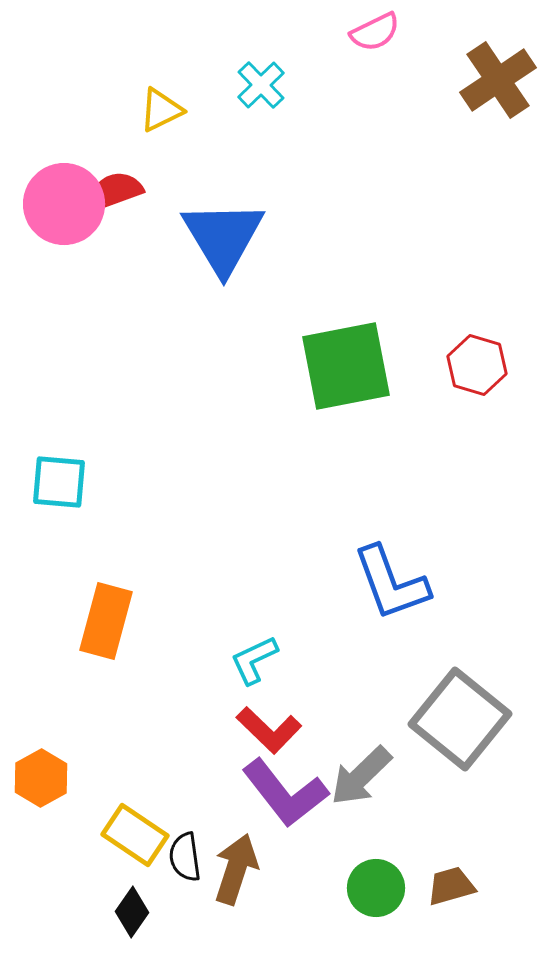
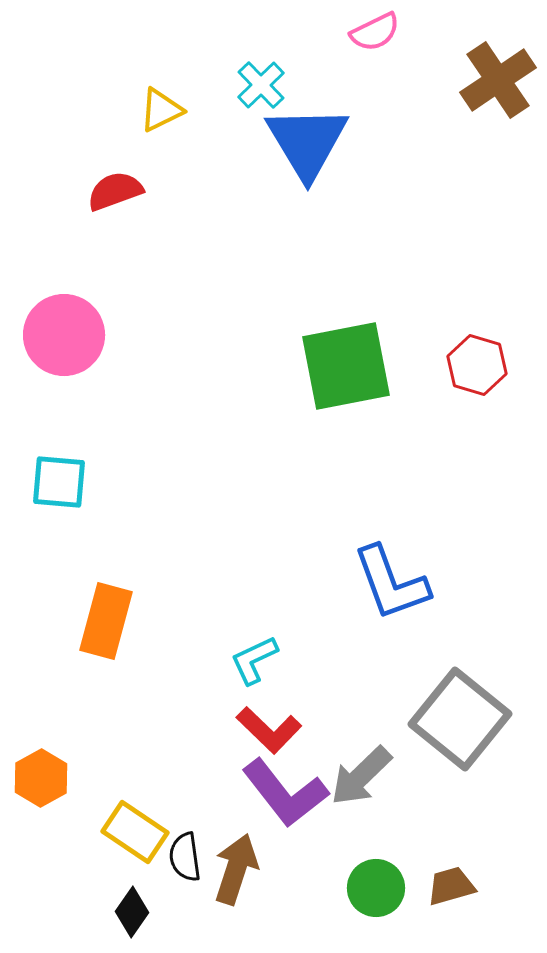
pink circle: moved 131 px down
blue triangle: moved 84 px right, 95 px up
yellow rectangle: moved 3 px up
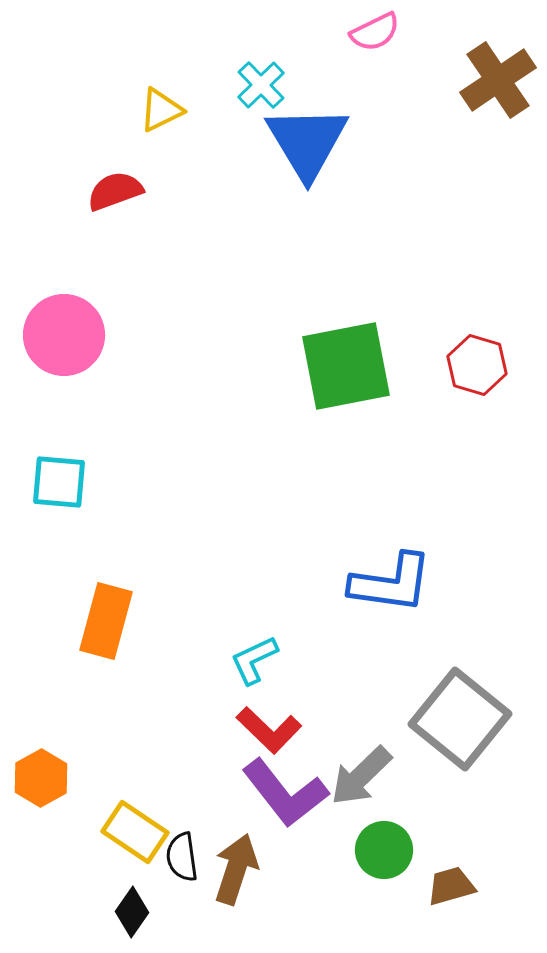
blue L-shape: rotated 62 degrees counterclockwise
black semicircle: moved 3 px left
green circle: moved 8 px right, 38 px up
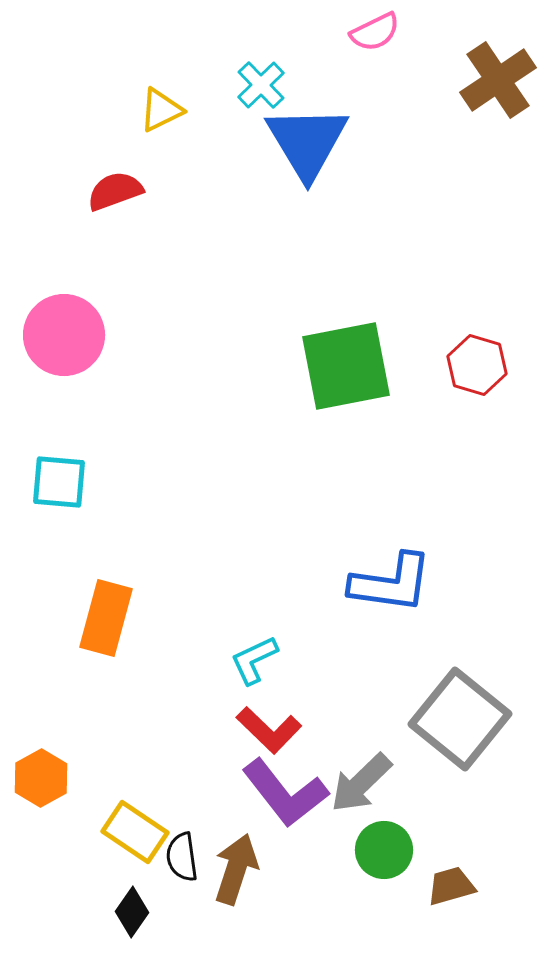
orange rectangle: moved 3 px up
gray arrow: moved 7 px down
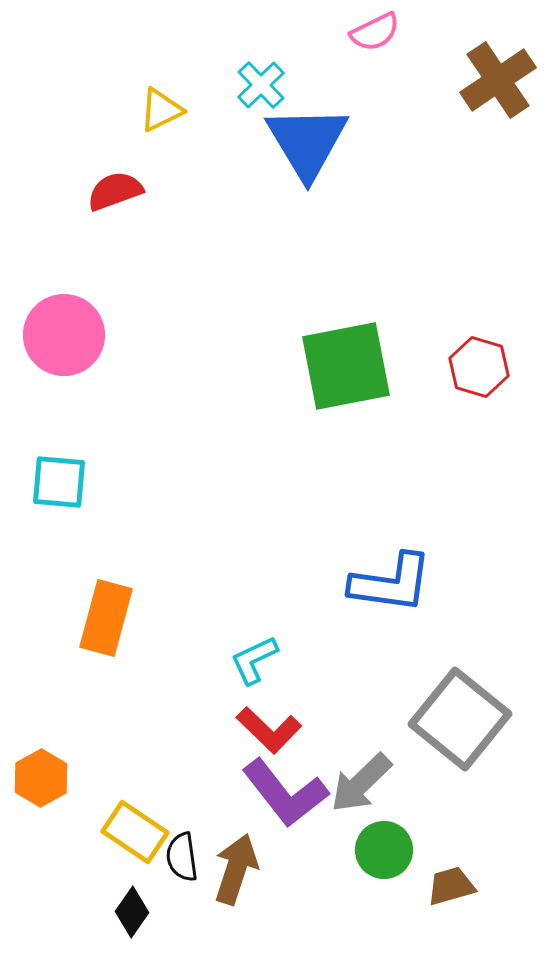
red hexagon: moved 2 px right, 2 px down
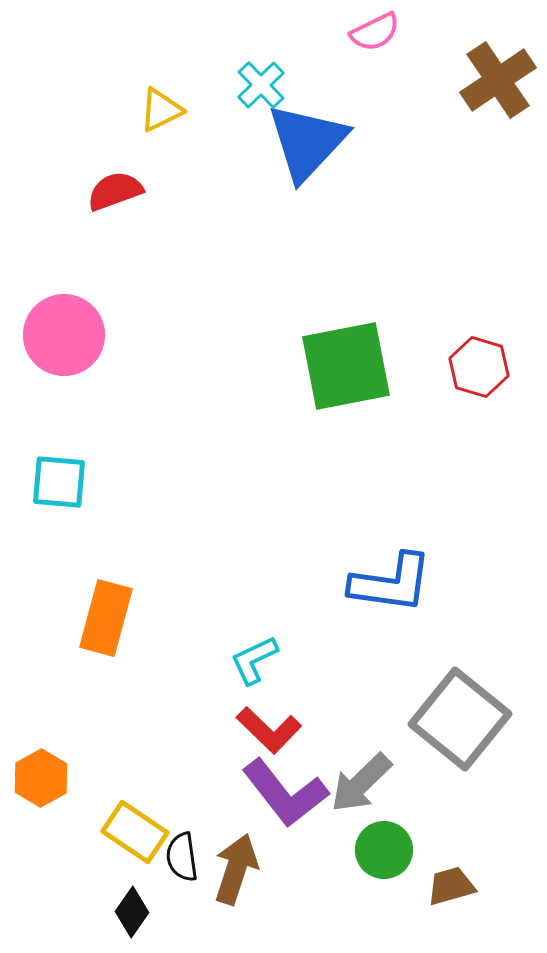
blue triangle: rotated 14 degrees clockwise
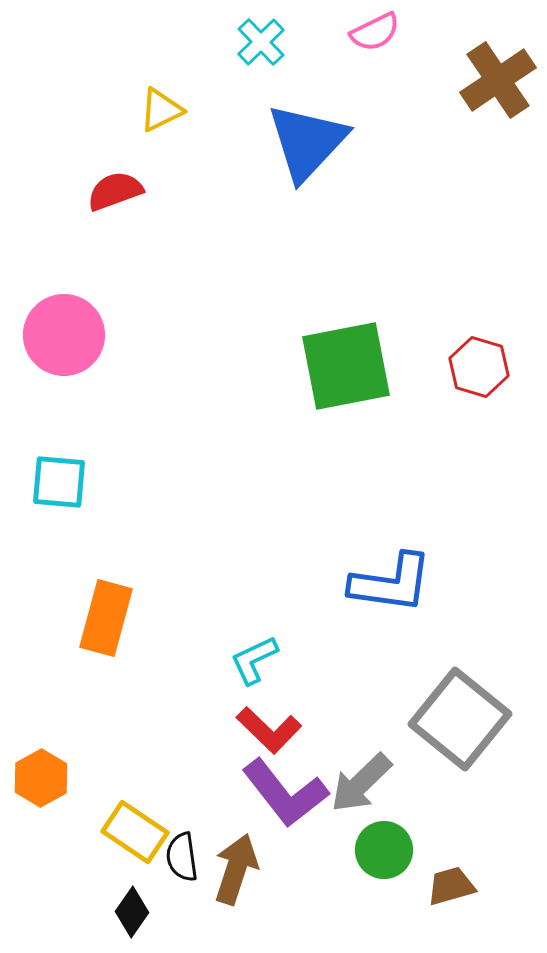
cyan cross: moved 43 px up
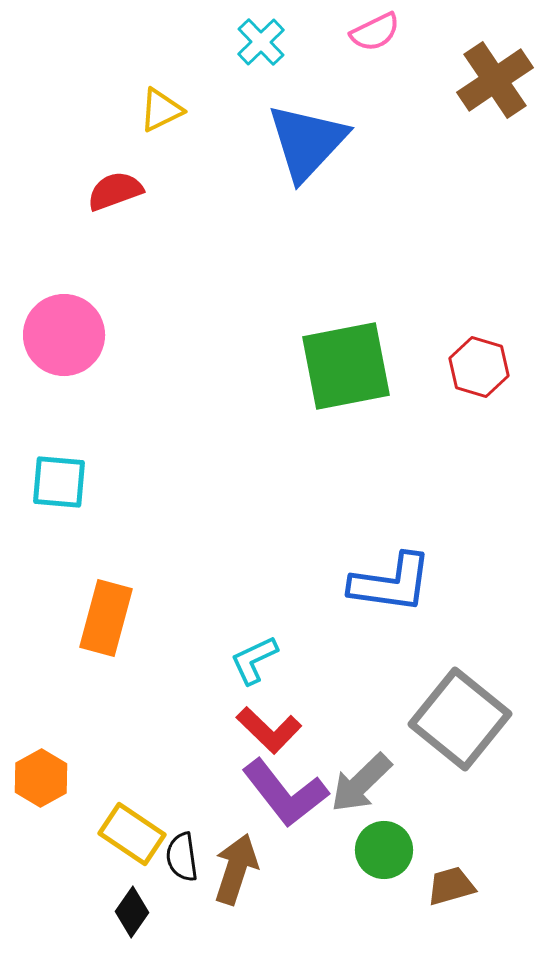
brown cross: moved 3 px left
yellow rectangle: moved 3 px left, 2 px down
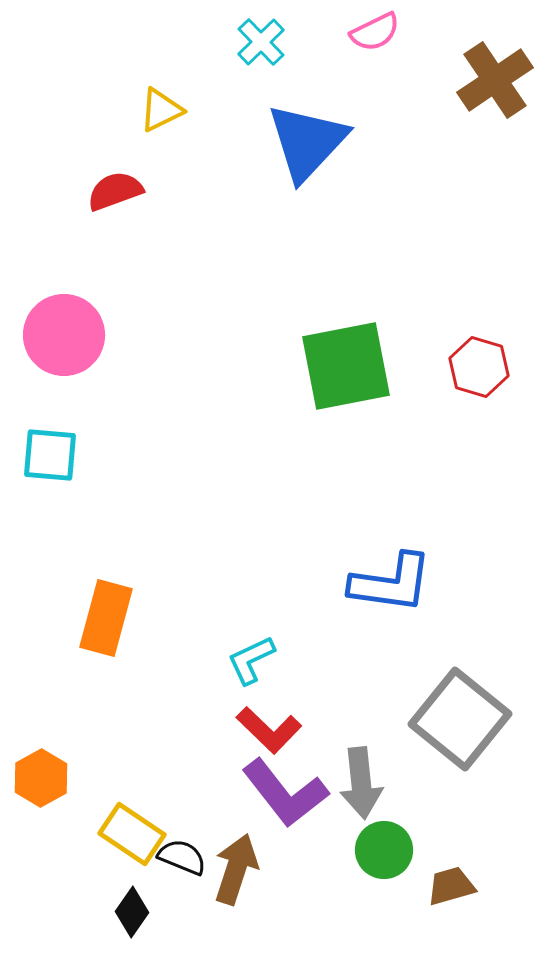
cyan square: moved 9 px left, 27 px up
cyan L-shape: moved 3 px left
gray arrow: rotated 52 degrees counterclockwise
black semicircle: rotated 120 degrees clockwise
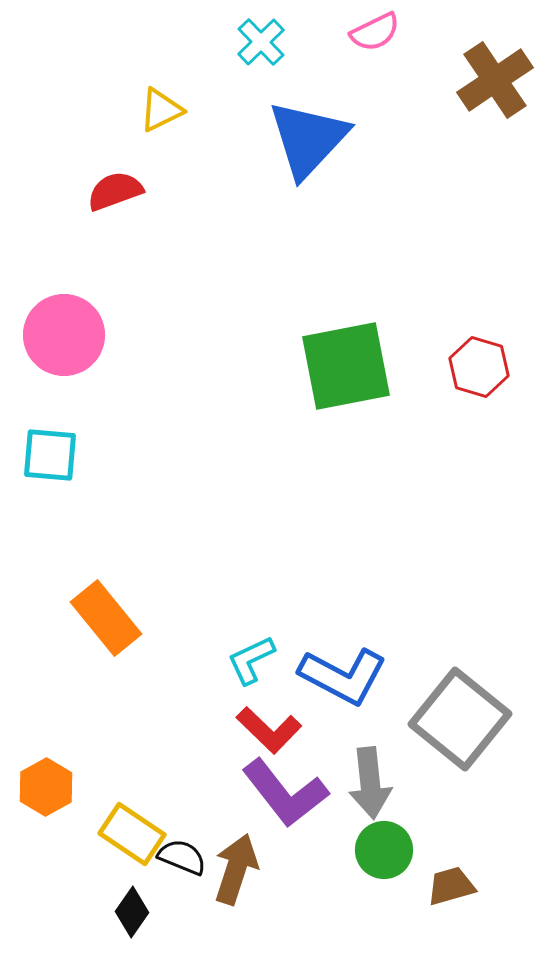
blue triangle: moved 1 px right, 3 px up
blue L-shape: moved 48 px left, 93 px down; rotated 20 degrees clockwise
orange rectangle: rotated 54 degrees counterclockwise
orange hexagon: moved 5 px right, 9 px down
gray arrow: moved 9 px right
